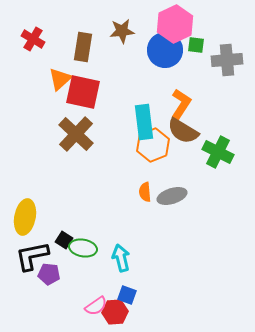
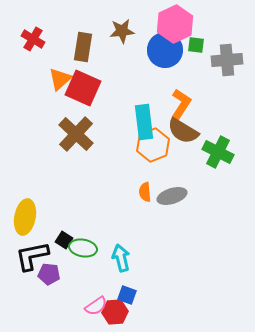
red square: moved 4 px up; rotated 12 degrees clockwise
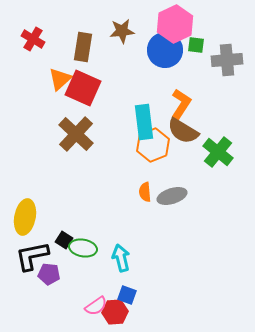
green cross: rotated 12 degrees clockwise
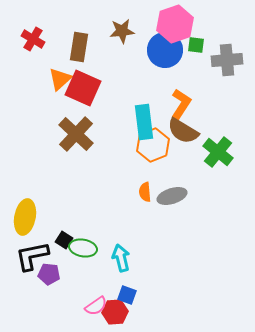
pink hexagon: rotated 6 degrees clockwise
brown rectangle: moved 4 px left
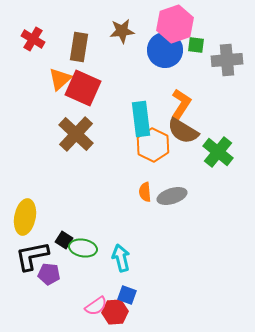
cyan rectangle: moved 3 px left, 3 px up
orange hexagon: rotated 12 degrees counterclockwise
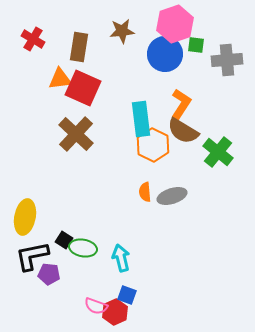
blue circle: moved 4 px down
orange triangle: rotated 35 degrees clockwise
pink semicircle: rotated 55 degrees clockwise
red hexagon: rotated 20 degrees counterclockwise
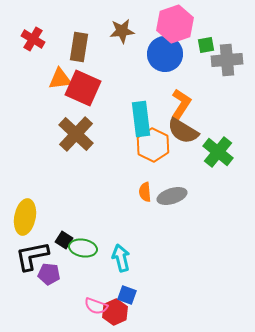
green square: moved 10 px right; rotated 18 degrees counterclockwise
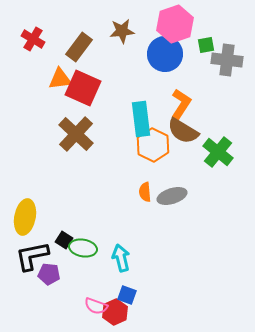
brown rectangle: rotated 28 degrees clockwise
gray cross: rotated 12 degrees clockwise
